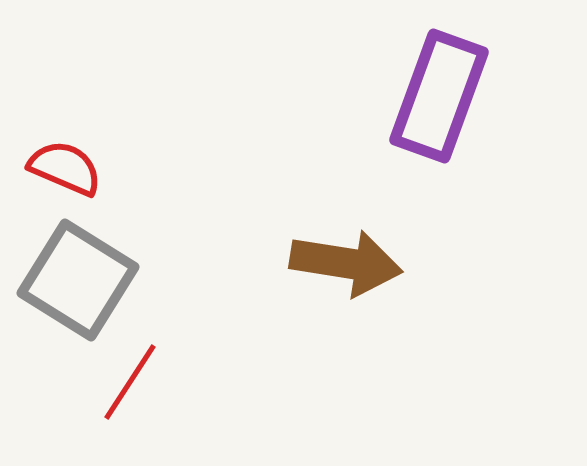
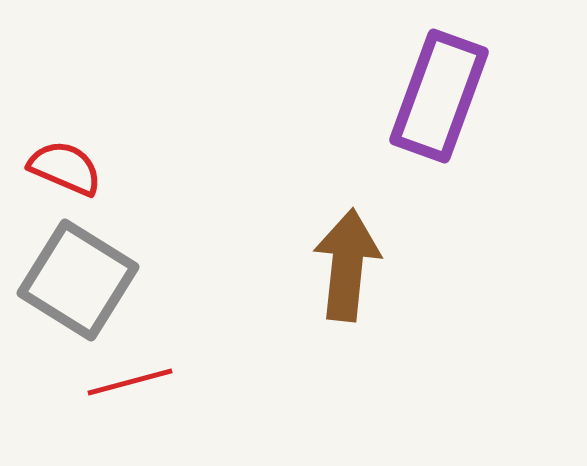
brown arrow: moved 1 px right, 2 px down; rotated 93 degrees counterclockwise
red line: rotated 42 degrees clockwise
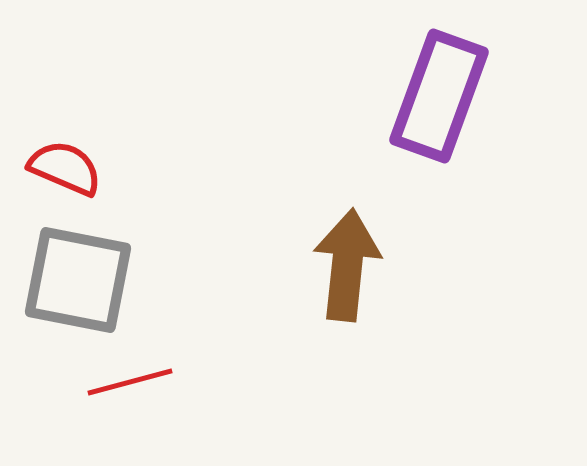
gray square: rotated 21 degrees counterclockwise
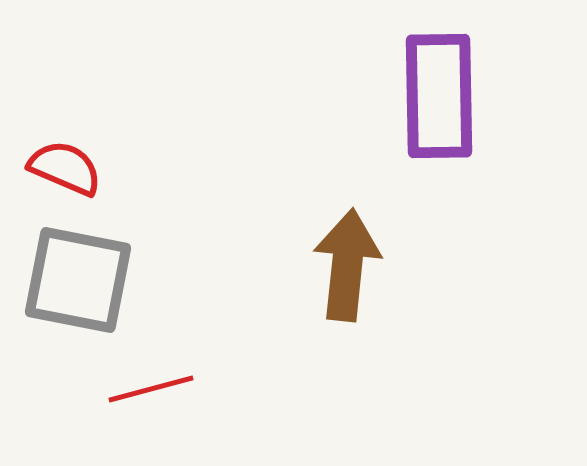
purple rectangle: rotated 21 degrees counterclockwise
red line: moved 21 px right, 7 px down
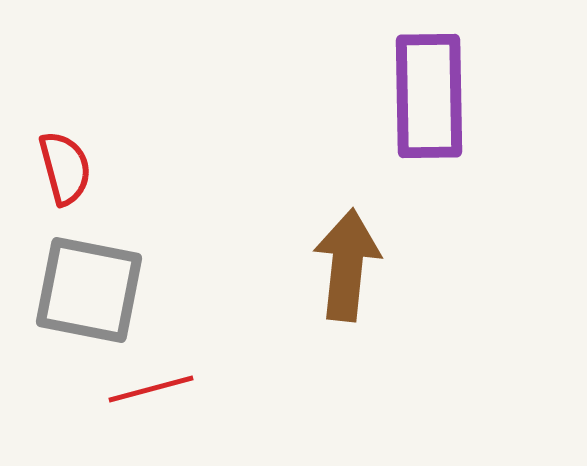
purple rectangle: moved 10 px left
red semicircle: rotated 52 degrees clockwise
gray square: moved 11 px right, 10 px down
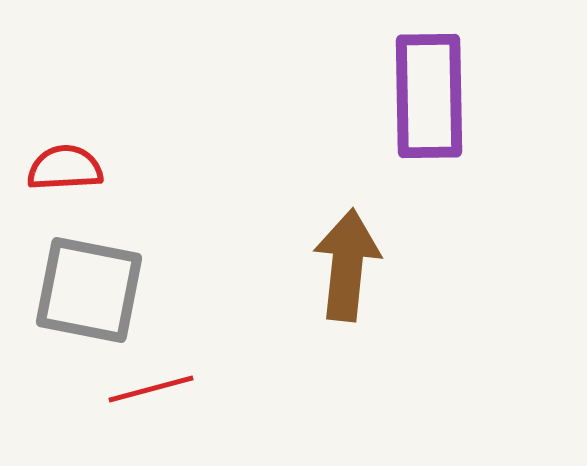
red semicircle: rotated 78 degrees counterclockwise
